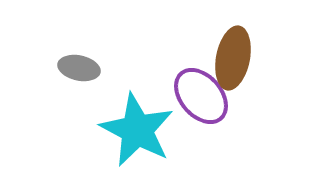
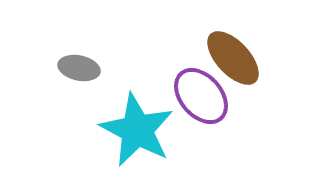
brown ellipse: rotated 54 degrees counterclockwise
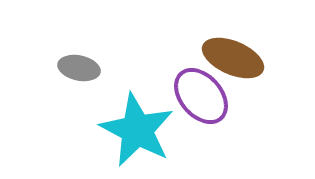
brown ellipse: rotated 24 degrees counterclockwise
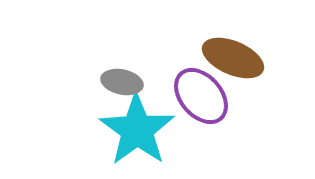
gray ellipse: moved 43 px right, 14 px down
cyan star: rotated 8 degrees clockwise
